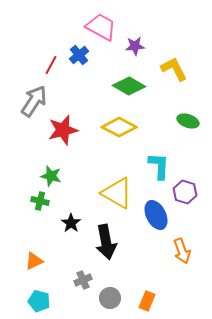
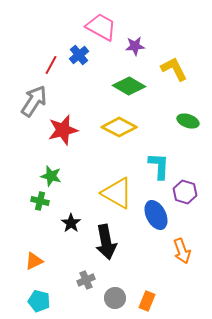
gray cross: moved 3 px right
gray circle: moved 5 px right
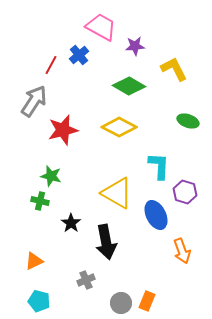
gray circle: moved 6 px right, 5 px down
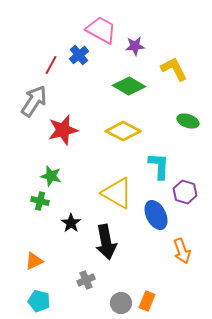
pink trapezoid: moved 3 px down
yellow diamond: moved 4 px right, 4 px down
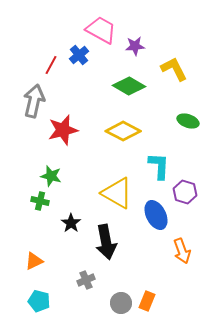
gray arrow: rotated 20 degrees counterclockwise
